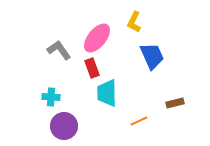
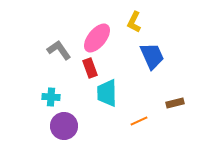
red rectangle: moved 2 px left
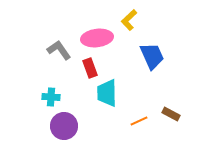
yellow L-shape: moved 5 px left, 2 px up; rotated 20 degrees clockwise
pink ellipse: rotated 44 degrees clockwise
brown rectangle: moved 4 px left, 11 px down; rotated 42 degrees clockwise
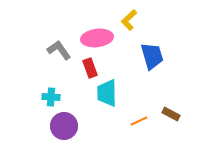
blue trapezoid: rotated 8 degrees clockwise
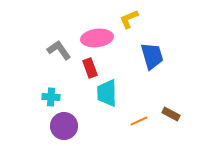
yellow L-shape: moved 1 px up; rotated 20 degrees clockwise
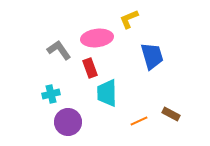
cyan cross: moved 3 px up; rotated 18 degrees counterclockwise
purple circle: moved 4 px right, 4 px up
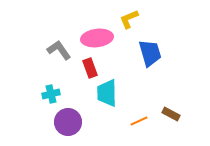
blue trapezoid: moved 2 px left, 3 px up
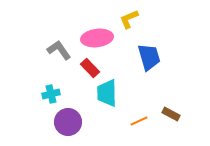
blue trapezoid: moved 1 px left, 4 px down
red rectangle: rotated 24 degrees counterclockwise
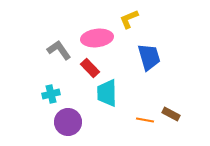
orange line: moved 6 px right, 1 px up; rotated 36 degrees clockwise
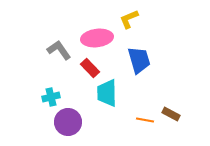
blue trapezoid: moved 10 px left, 3 px down
cyan cross: moved 3 px down
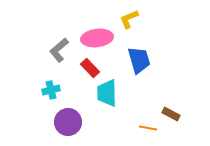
gray L-shape: rotated 95 degrees counterclockwise
cyan cross: moved 7 px up
orange line: moved 3 px right, 8 px down
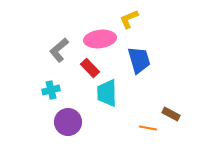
pink ellipse: moved 3 px right, 1 px down
